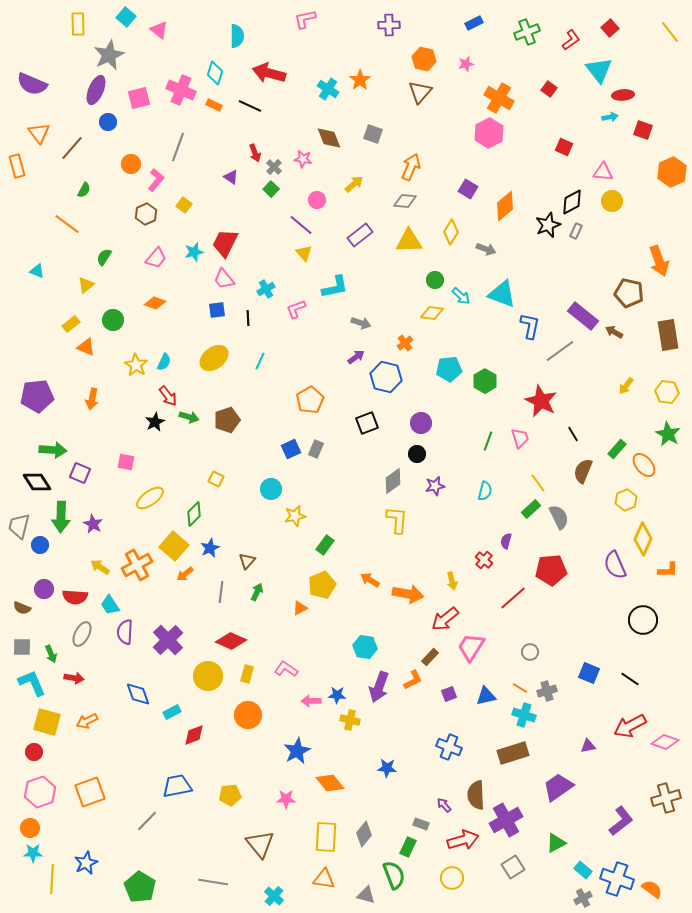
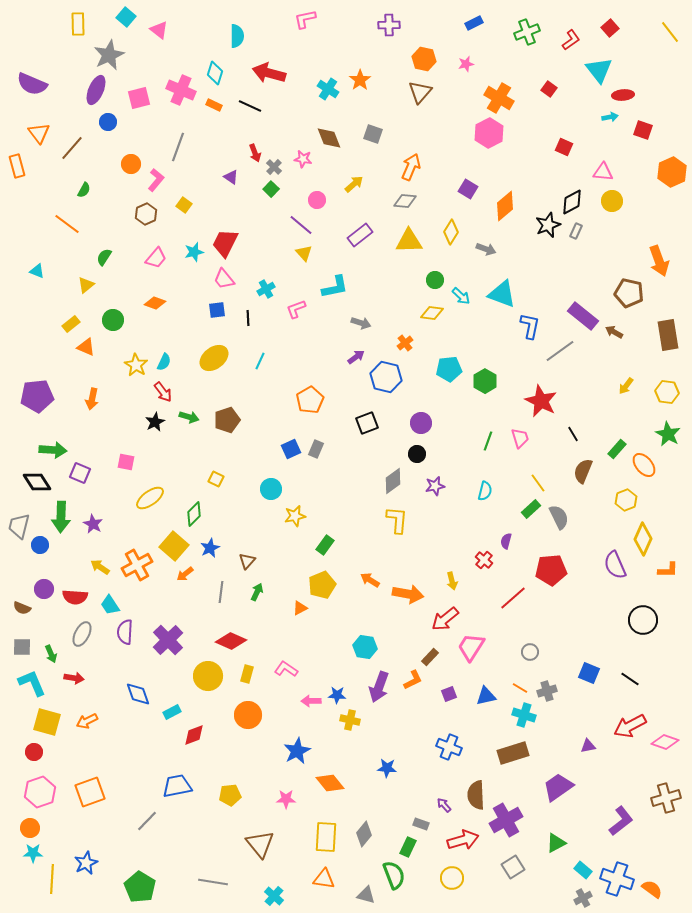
red arrow at (168, 396): moved 5 px left, 4 px up
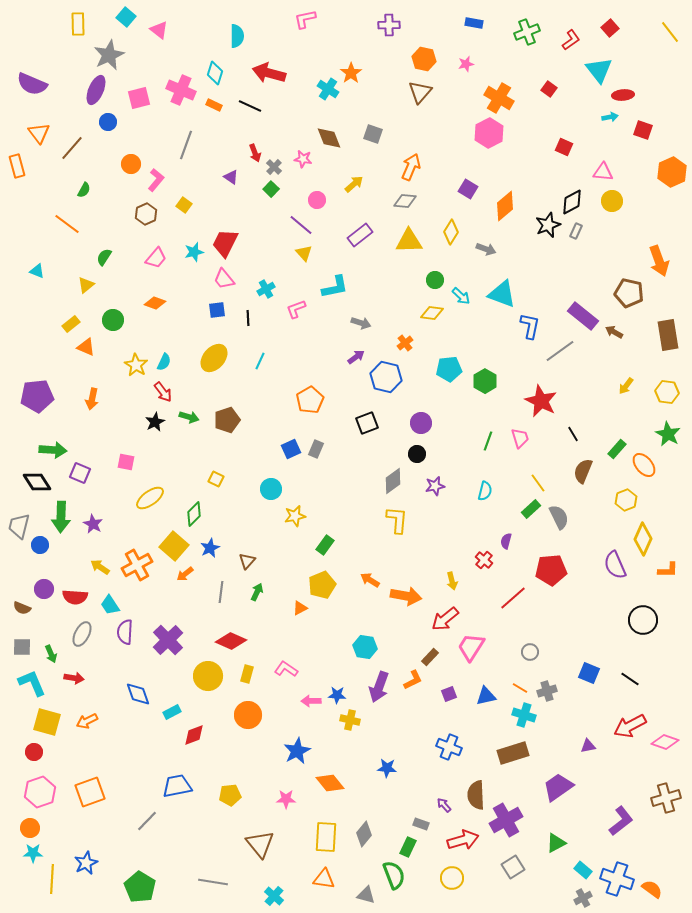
blue rectangle at (474, 23): rotated 36 degrees clockwise
orange star at (360, 80): moved 9 px left, 7 px up
gray line at (178, 147): moved 8 px right, 2 px up
yellow ellipse at (214, 358): rotated 12 degrees counterclockwise
orange arrow at (408, 594): moved 2 px left, 2 px down
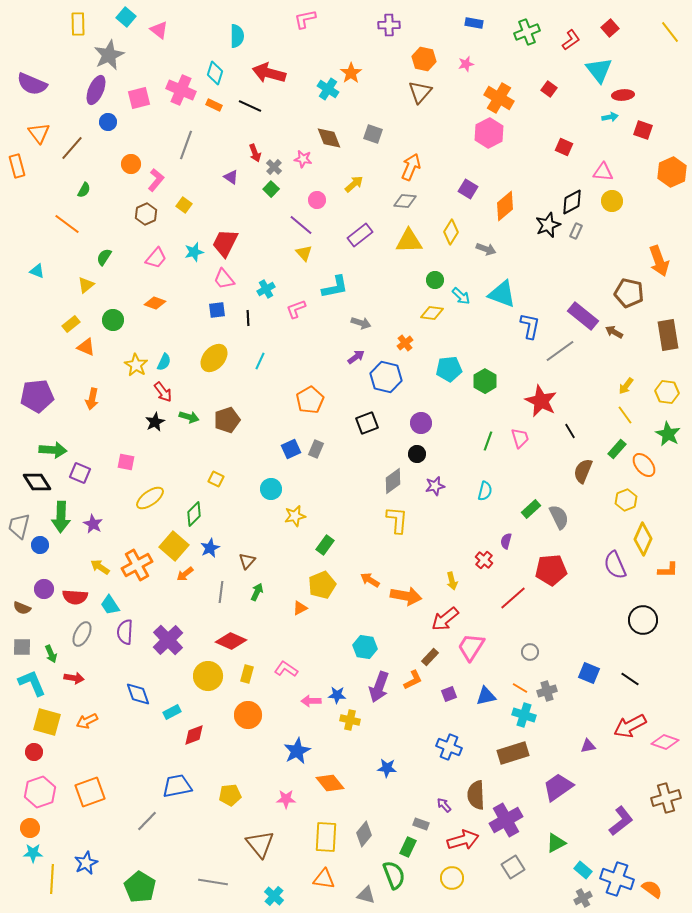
black line at (573, 434): moved 3 px left, 3 px up
yellow line at (538, 483): moved 87 px right, 68 px up
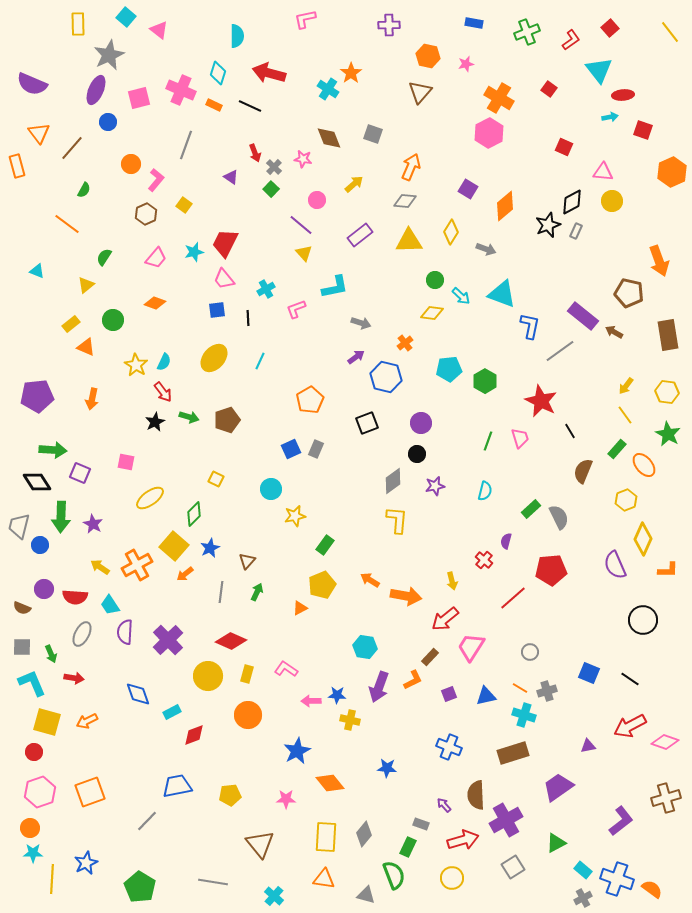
orange hexagon at (424, 59): moved 4 px right, 3 px up
cyan diamond at (215, 73): moved 3 px right
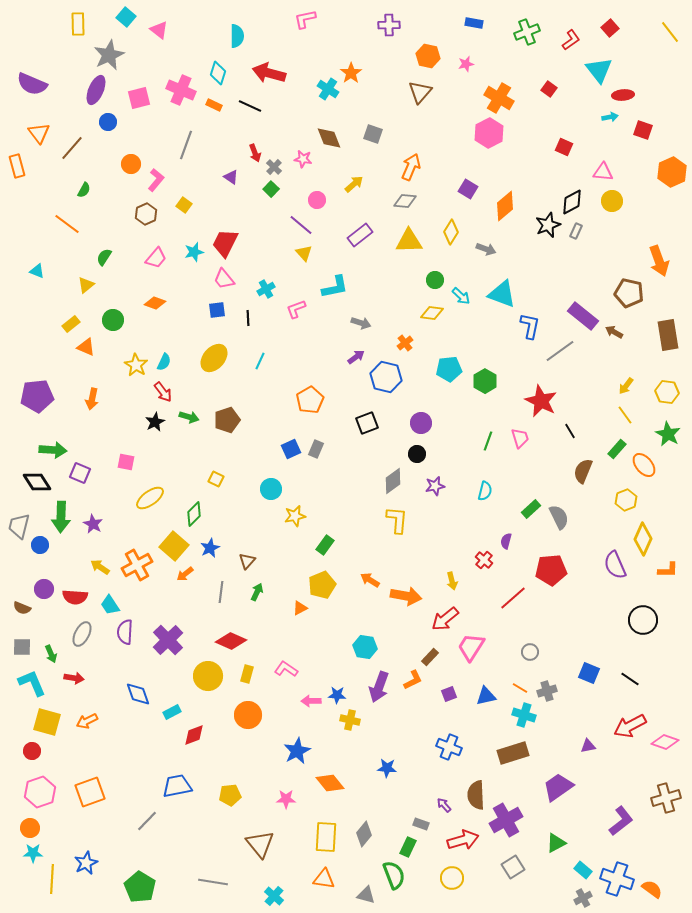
red circle at (34, 752): moved 2 px left, 1 px up
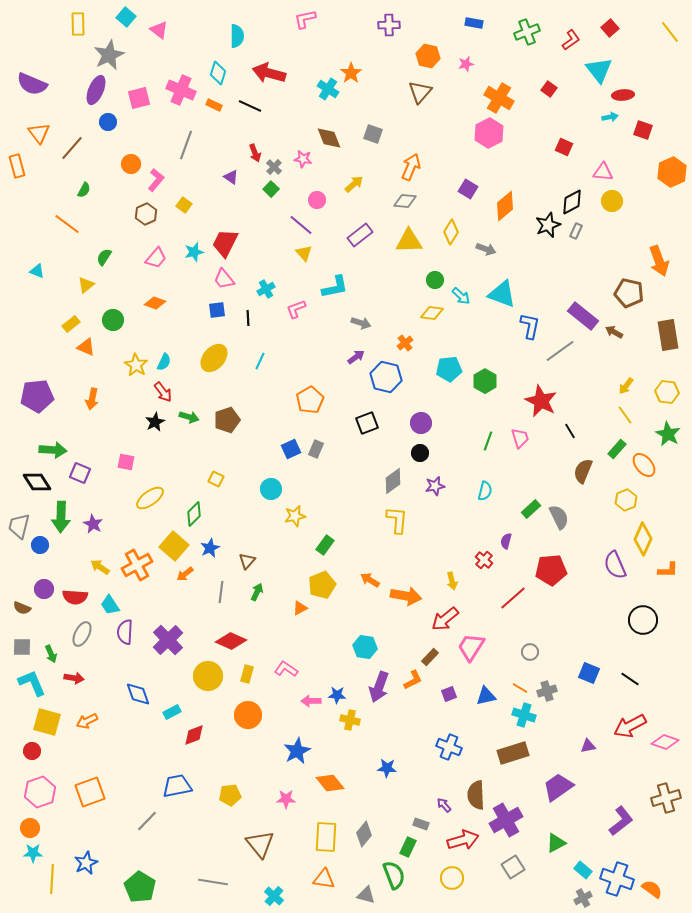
black circle at (417, 454): moved 3 px right, 1 px up
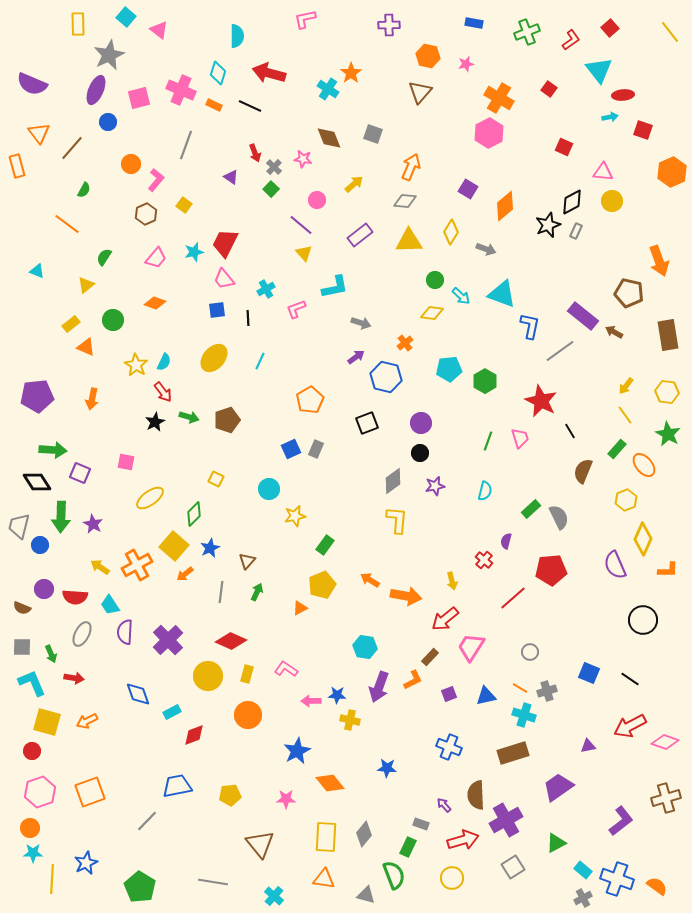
cyan circle at (271, 489): moved 2 px left
orange semicircle at (652, 889): moved 5 px right, 3 px up
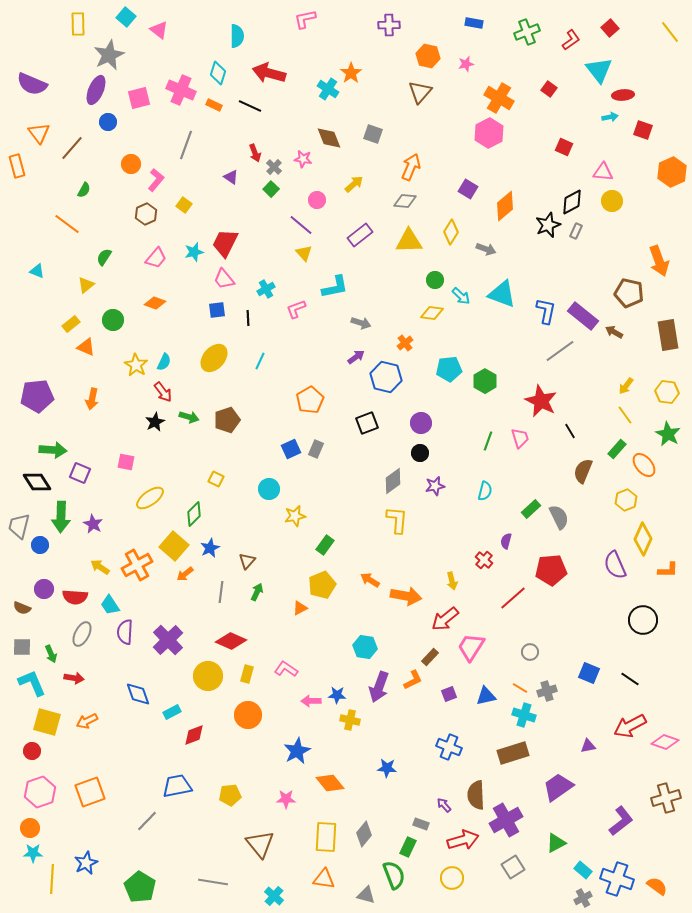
blue L-shape at (530, 326): moved 16 px right, 15 px up
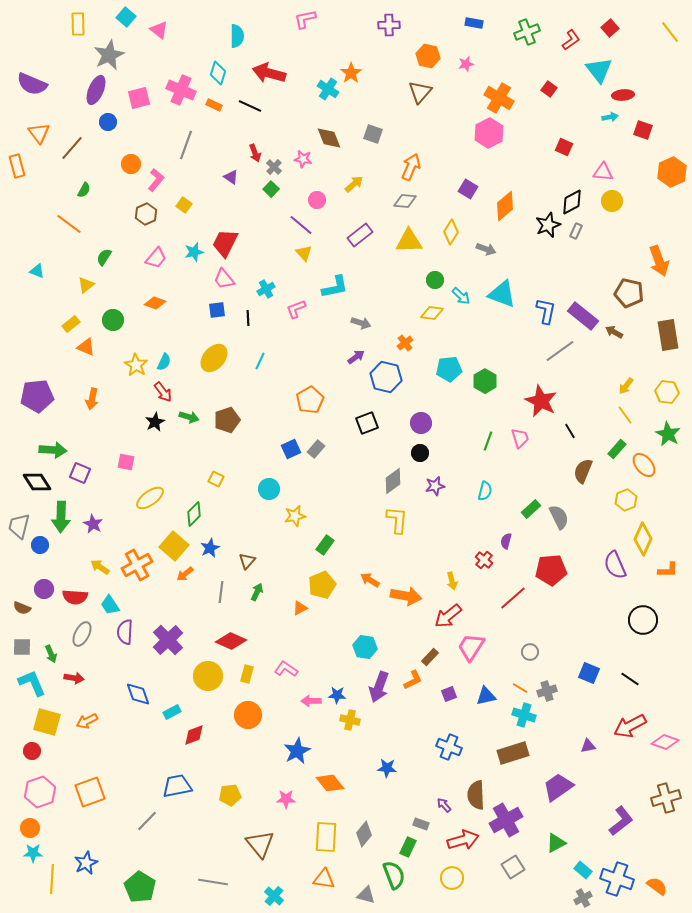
orange line at (67, 224): moved 2 px right
gray rectangle at (316, 449): rotated 18 degrees clockwise
red arrow at (445, 619): moved 3 px right, 3 px up
